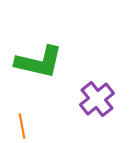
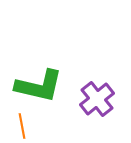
green L-shape: moved 24 px down
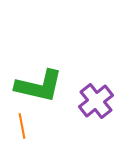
purple cross: moved 1 px left, 2 px down
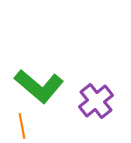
green L-shape: rotated 27 degrees clockwise
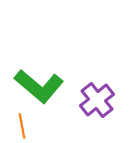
purple cross: moved 1 px right, 1 px up
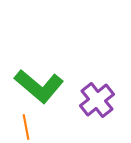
orange line: moved 4 px right, 1 px down
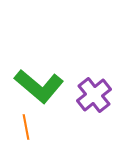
purple cross: moved 3 px left, 5 px up
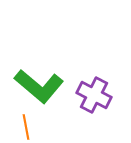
purple cross: rotated 24 degrees counterclockwise
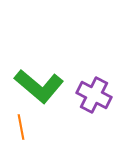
orange line: moved 5 px left
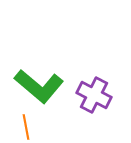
orange line: moved 5 px right
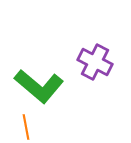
purple cross: moved 1 px right, 33 px up
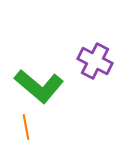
purple cross: moved 1 px up
